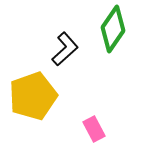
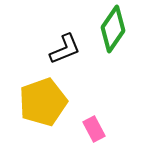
black L-shape: rotated 20 degrees clockwise
yellow pentagon: moved 10 px right, 6 px down
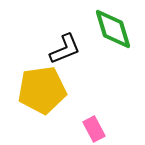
green diamond: rotated 51 degrees counterclockwise
yellow pentagon: moved 1 px left, 12 px up; rotated 12 degrees clockwise
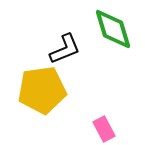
pink rectangle: moved 10 px right
